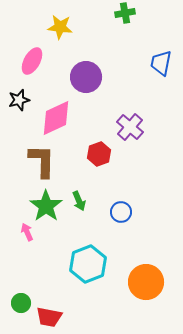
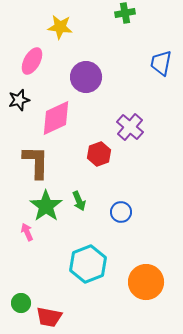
brown L-shape: moved 6 px left, 1 px down
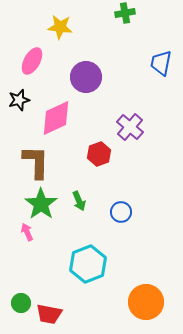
green star: moved 5 px left, 2 px up
orange circle: moved 20 px down
red trapezoid: moved 3 px up
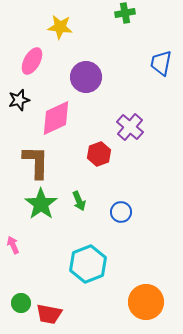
pink arrow: moved 14 px left, 13 px down
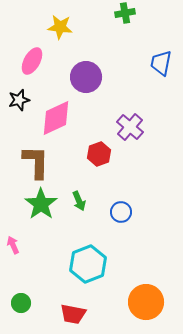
red trapezoid: moved 24 px right
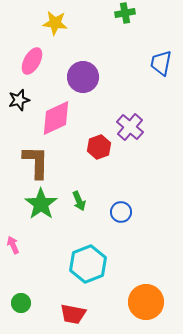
yellow star: moved 5 px left, 4 px up
purple circle: moved 3 px left
red hexagon: moved 7 px up
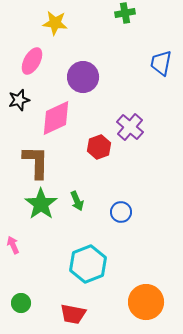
green arrow: moved 2 px left
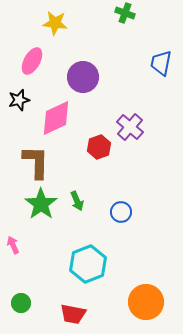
green cross: rotated 30 degrees clockwise
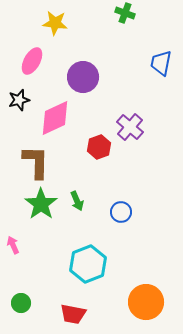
pink diamond: moved 1 px left
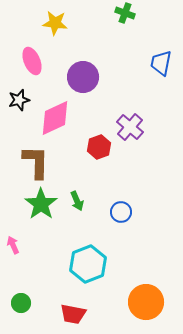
pink ellipse: rotated 52 degrees counterclockwise
